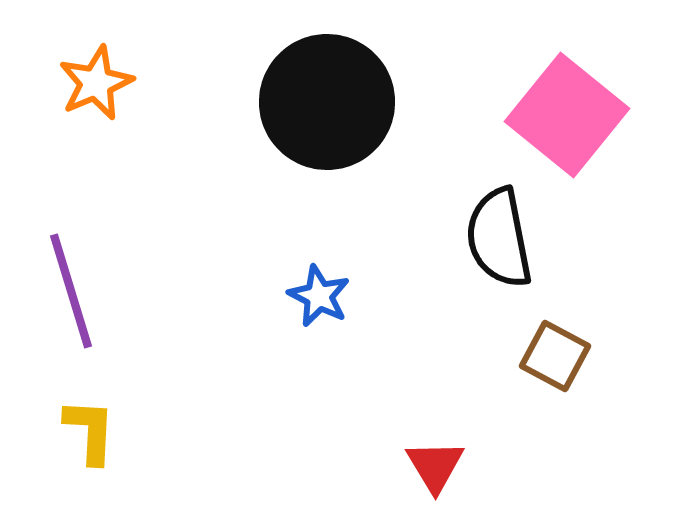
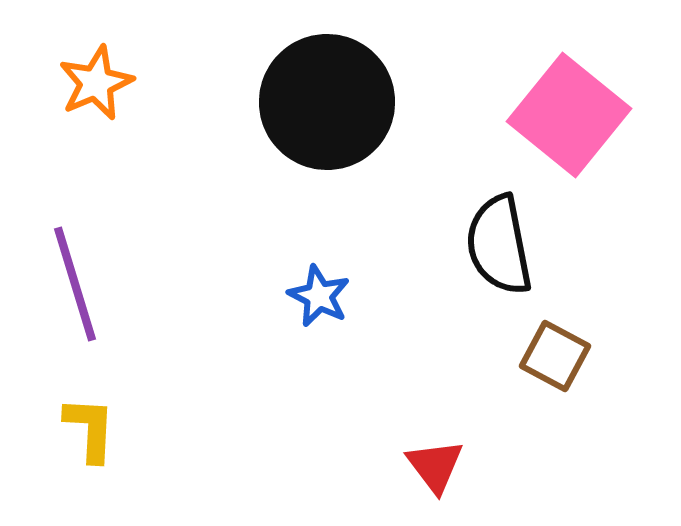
pink square: moved 2 px right
black semicircle: moved 7 px down
purple line: moved 4 px right, 7 px up
yellow L-shape: moved 2 px up
red triangle: rotated 6 degrees counterclockwise
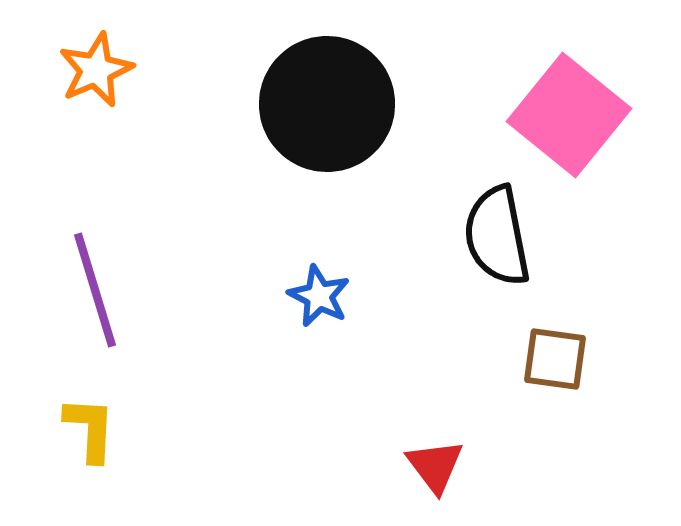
orange star: moved 13 px up
black circle: moved 2 px down
black semicircle: moved 2 px left, 9 px up
purple line: moved 20 px right, 6 px down
brown square: moved 3 px down; rotated 20 degrees counterclockwise
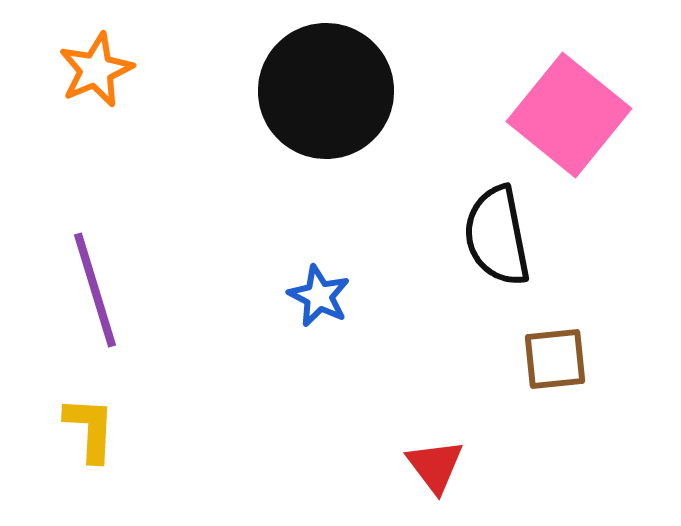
black circle: moved 1 px left, 13 px up
brown square: rotated 14 degrees counterclockwise
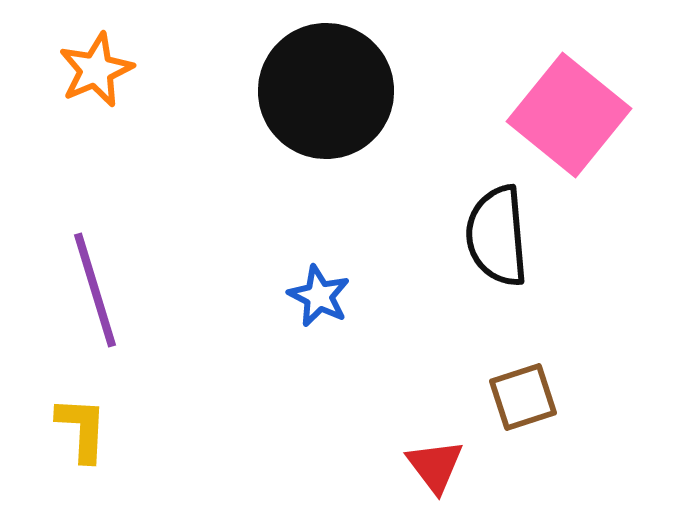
black semicircle: rotated 6 degrees clockwise
brown square: moved 32 px left, 38 px down; rotated 12 degrees counterclockwise
yellow L-shape: moved 8 px left
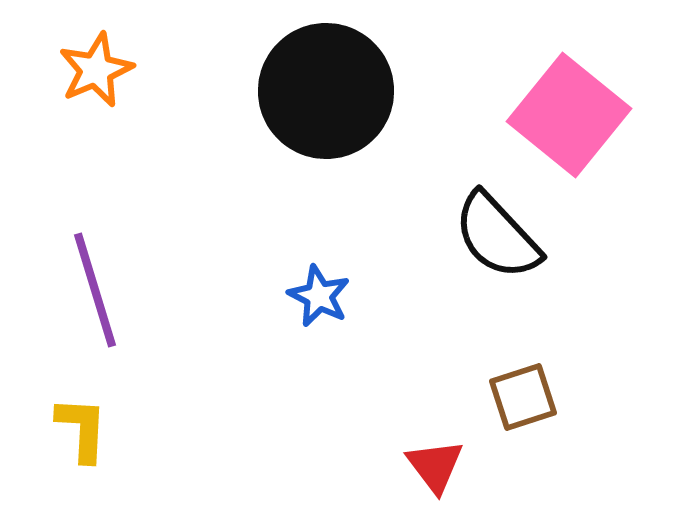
black semicircle: rotated 38 degrees counterclockwise
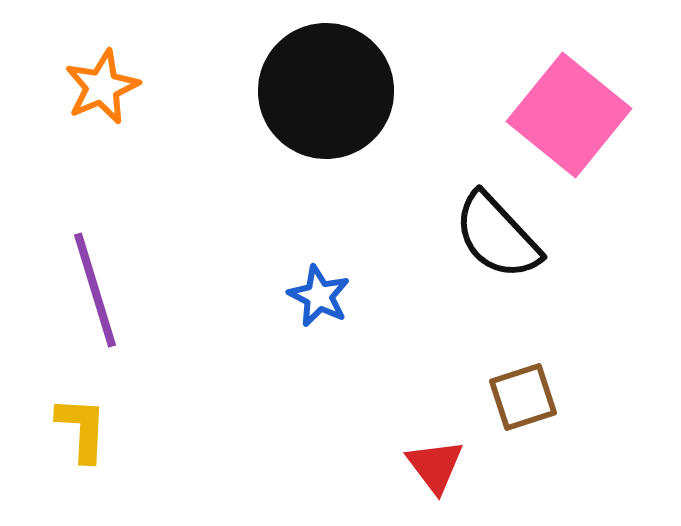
orange star: moved 6 px right, 17 px down
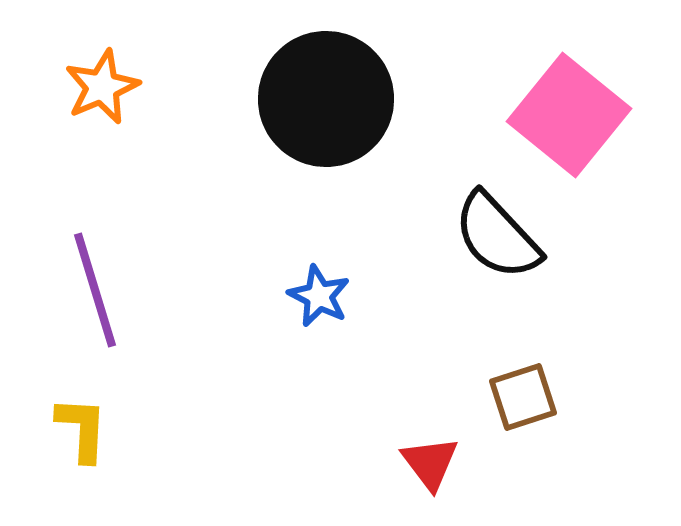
black circle: moved 8 px down
red triangle: moved 5 px left, 3 px up
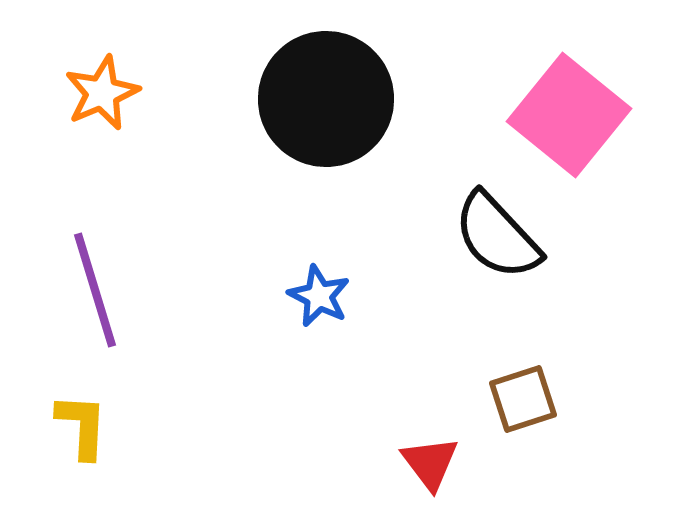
orange star: moved 6 px down
brown square: moved 2 px down
yellow L-shape: moved 3 px up
